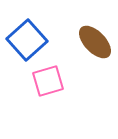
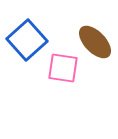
pink square: moved 15 px right, 13 px up; rotated 24 degrees clockwise
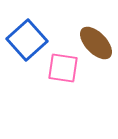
brown ellipse: moved 1 px right, 1 px down
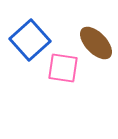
blue square: moved 3 px right
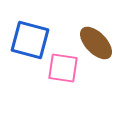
blue square: rotated 33 degrees counterclockwise
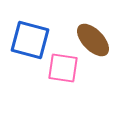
brown ellipse: moved 3 px left, 3 px up
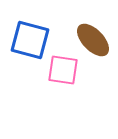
pink square: moved 2 px down
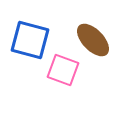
pink square: rotated 12 degrees clockwise
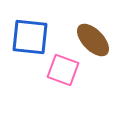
blue square: moved 3 px up; rotated 9 degrees counterclockwise
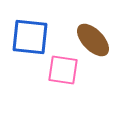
pink square: rotated 12 degrees counterclockwise
